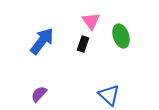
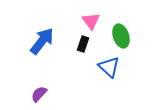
blue triangle: moved 28 px up
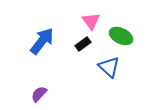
green ellipse: rotated 45 degrees counterclockwise
black rectangle: rotated 35 degrees clockwise
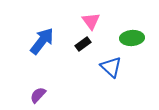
green ellipse: moved 11 px right, 2 px down; rotated 30 degrees counterclockwise
blue triangle: moved 2 px right
purple semicircle: moved 1 px left, 1 px down
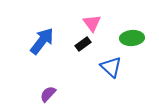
pink triangle: moved 1 px right, 2 px down
purple semicircle: moved 10 px right, 1 px up
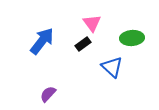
blue triangle: moved 1 px right
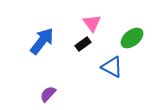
green ellipse: rotated 35 degrees counterclockwise
blue triangle: rotated 15 degrees counterclockwise
